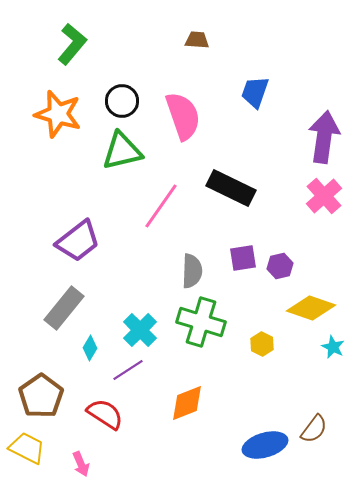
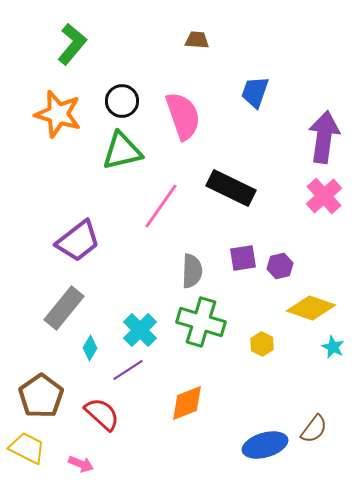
red semicircle: moved 3 px left; rotated 9 degrees clockwise
pink arrow: rotated 45 degrees counterclockwise
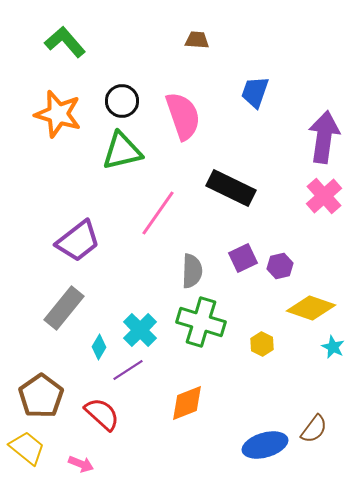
green L-shape: moved 7 px left, 2 px up; rotated 81 degrees counterclockwise
pink line: moved 3 px left, 7 px down
purple square: rotated 16 degrees counterclockwise
cyan diamond: moved 9 px right, 1 px up
yellow trapezoid: rotated 12 degrees clockwise
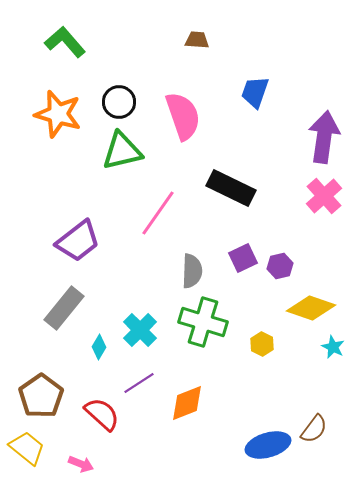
black circle: moved 3 px left, 1 px down
green cross: moved 2 px right
purple line: moved 11 px right, 13 px down
blue ellipse: moved 3 px right
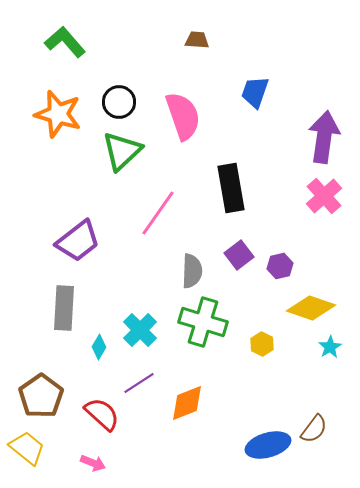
green triangle: rotated 30 degrees counterclockwise
black rectangle: rotated 54 degrees clockwise
purple square: moved 4 px left, 3 px up; rotated 12 degrees counterclockwise
gray rectangle: rotated 36 degrees counterclockwise
cyan star: moved 3 px left; rotated 15 degrees clockwise
pink arrow: moved 12 px right, 1 px up
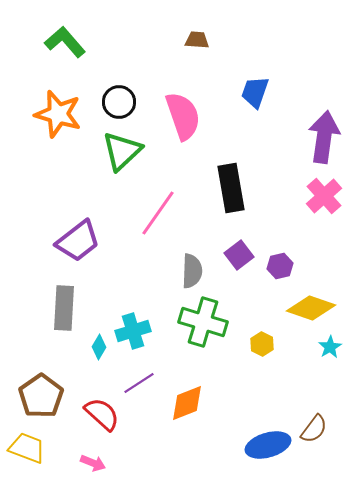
cyan cross: moved 7 px left, 1 px down; rotated 28 degrees clockwise
yellow trapezoid: rotated 18 degrees counterclockwise
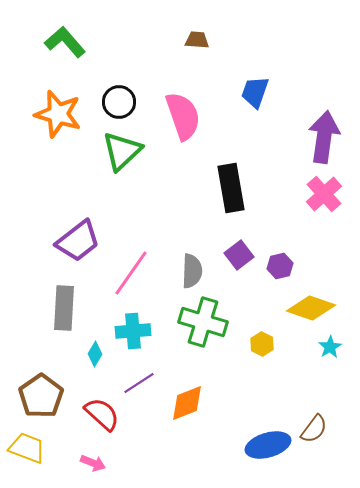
pink cross: moved 2 px up
pink line: moved 27 px left, 60 px down
cyan cross: rotated 12 degrees clockwise
cyan diamond: moved 4 px left, 7 px down
